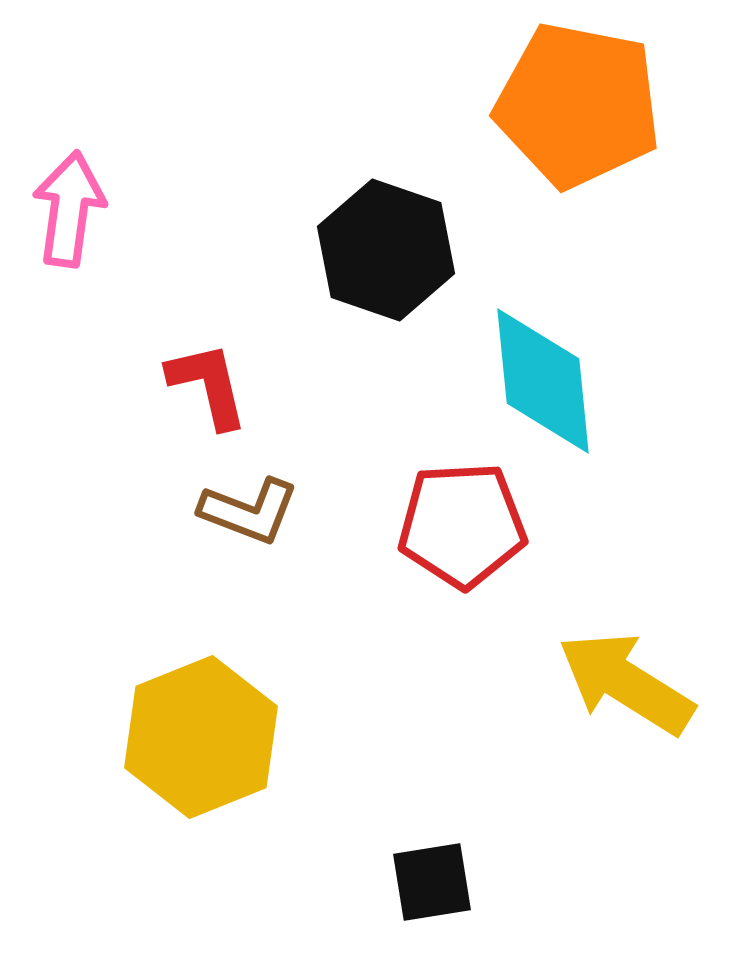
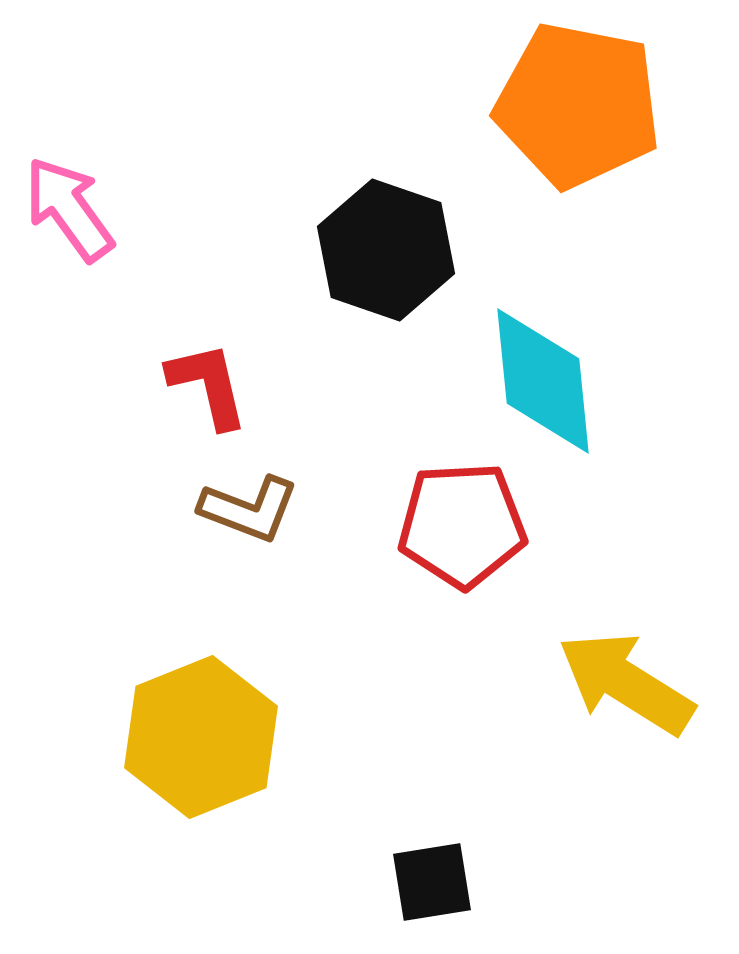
pink arrow: rotated 44 degrees counterclockwise
brown L-shape: moved 2 px up
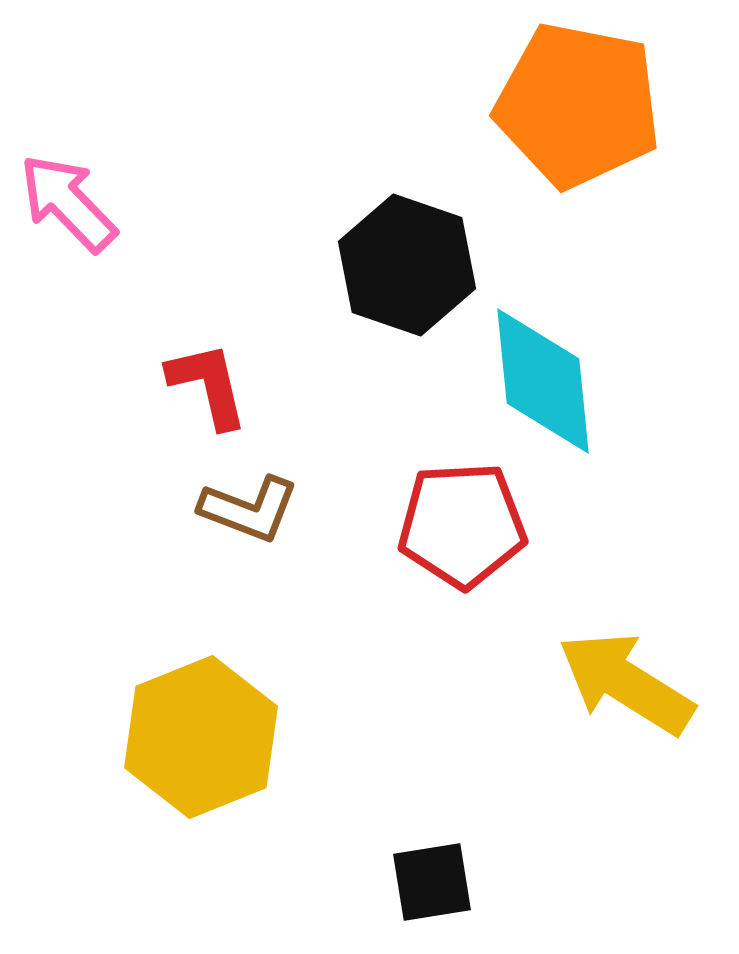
pink arrow: moved 1 px left, 6 px up; rotated 8 degrees counterclockwise
black hexagon: moved 21 px right, 15 px down
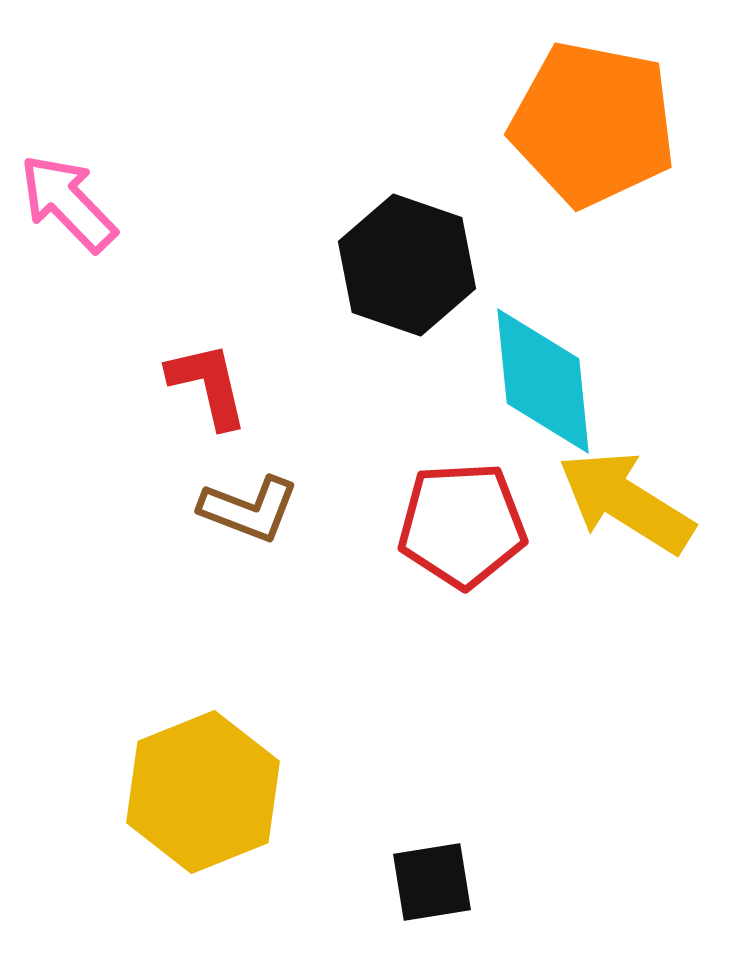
orange pentagon: moved 15 px right, 19 px down
yellow arrow: moved 181 px up
yellow hexagon: moved 2 px right, 55 px down
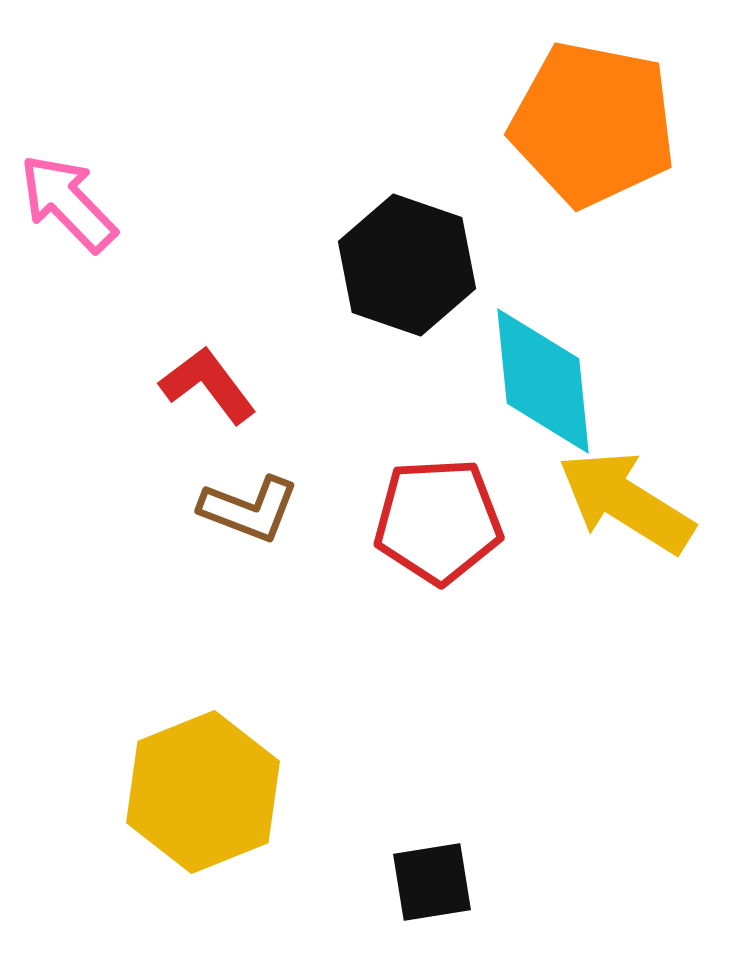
red L-shape: rotated 24 degrees counterclockwise
red pentagon: moved 24 px left, 4 px up
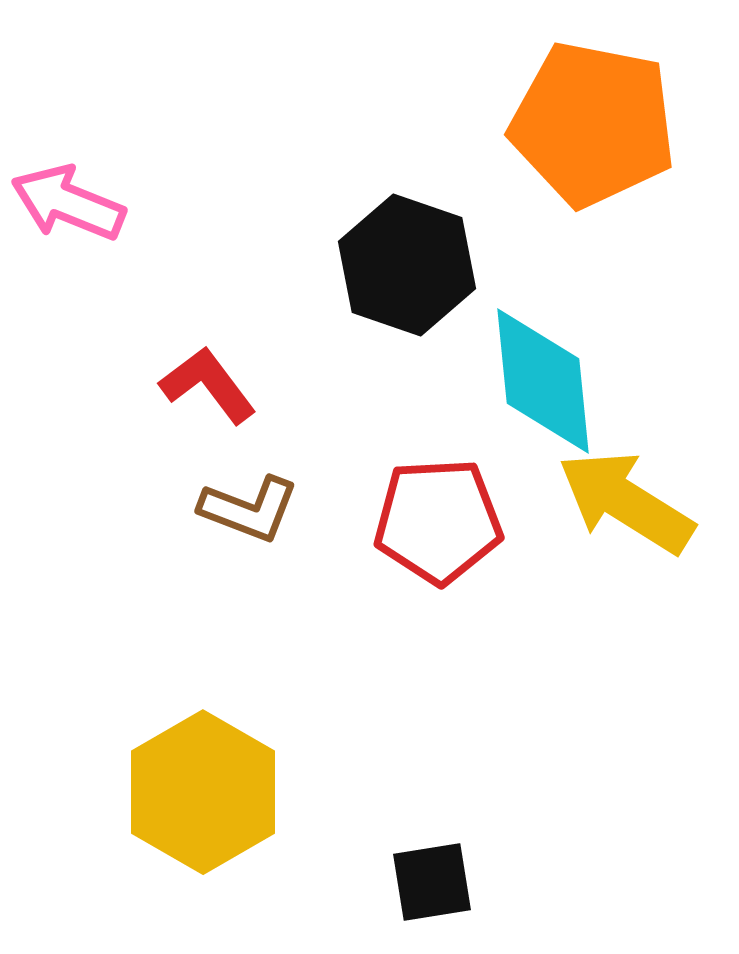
pink arrow: rotated 24 degrees counterclockwise
yellow hexagon: rotated 8 degrees counterclockwise
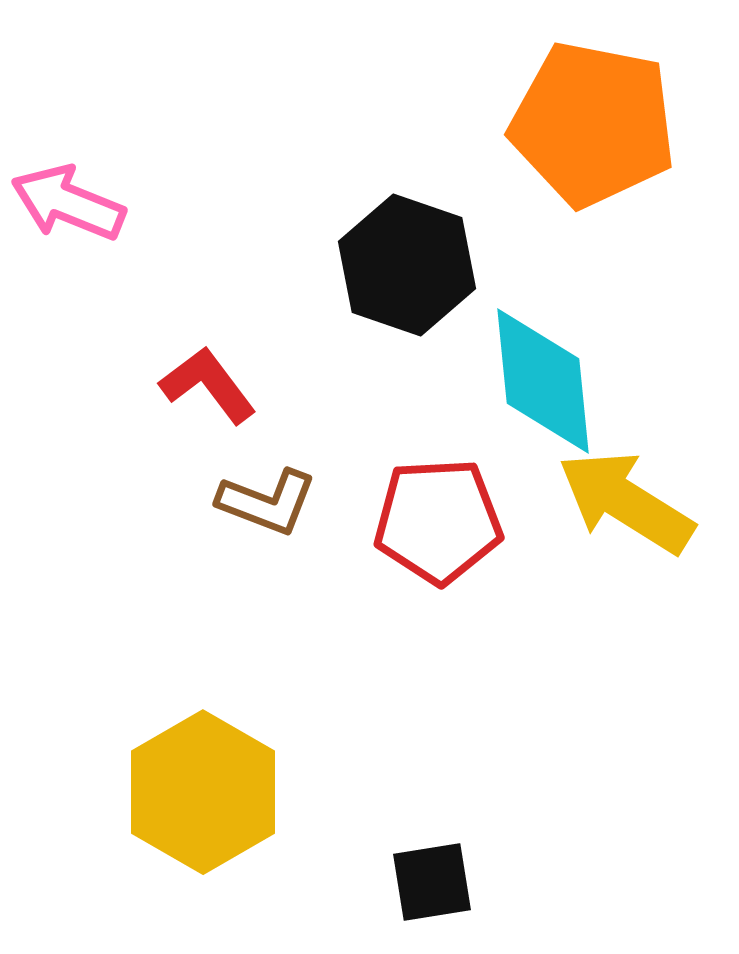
brown L-shape: moved 18 px right, 7 px up
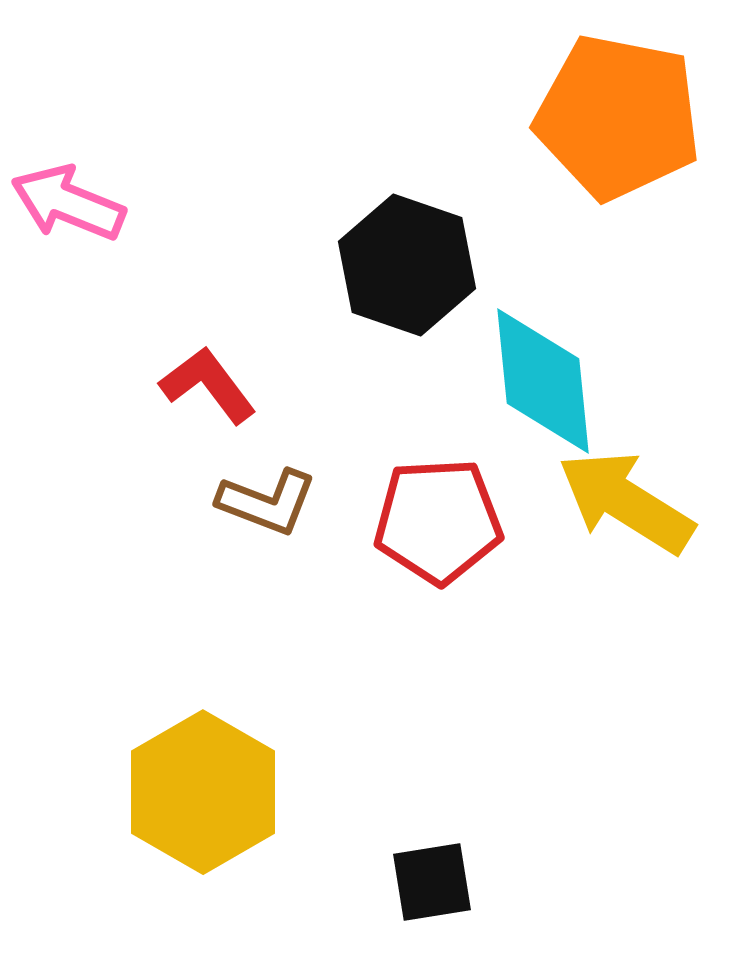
orange pentagon: moved 25 px right, 7 px up
